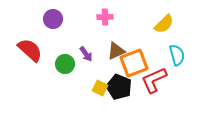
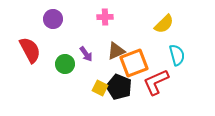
red semicircle: rotated 20 degrees clockwise
red L-shape: moved 2 px right, 2 px down
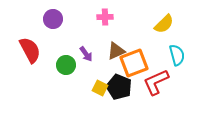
green circle: moved 1 px right, 1 px down
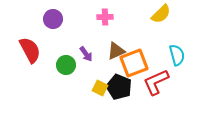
yellow semicircle: moved 3 px left, 10 px up
